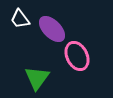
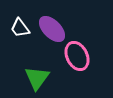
white trapezoid: moved 9 px down
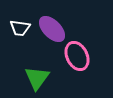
white trapezoid: rotated 45 degrees counterclockwise
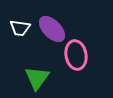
pink ellipse: moved 1 px left, 1 px up; rotated 16 degrees clockwise
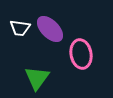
purple ellipse: moved 2 px left
pink ellipse: moved 5 px right, 1 px up
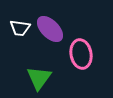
green triangle: moved 2 px right
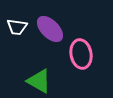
white trapezoid: moved 3 px left, 1 px up
green triangle: moved 3 px down; rotated 36 degrees counterclockwise
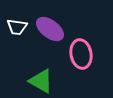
purple ellipse: rotated 8 degrees counterclockwise
green triangle: moved 2 px right
